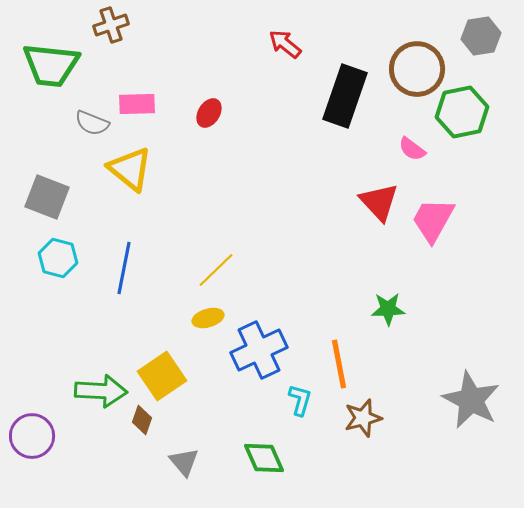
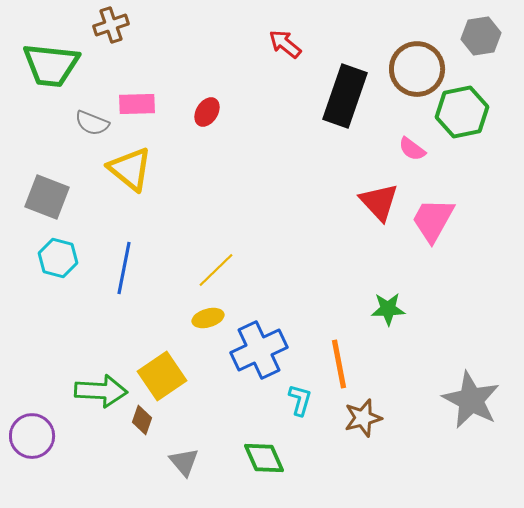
red ellipse: moved 2 px left, 1 px up
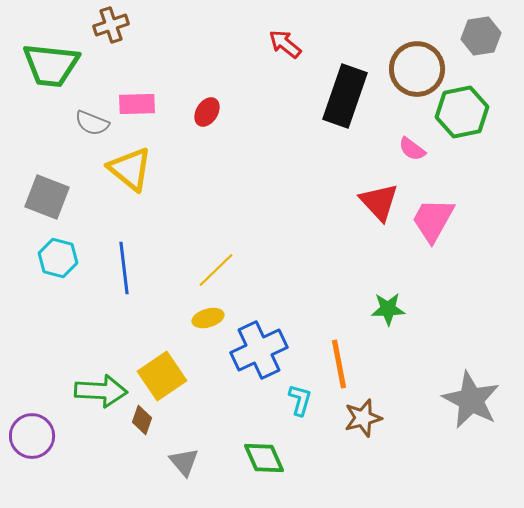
blue line: rotated 18 degrees counterclockwise
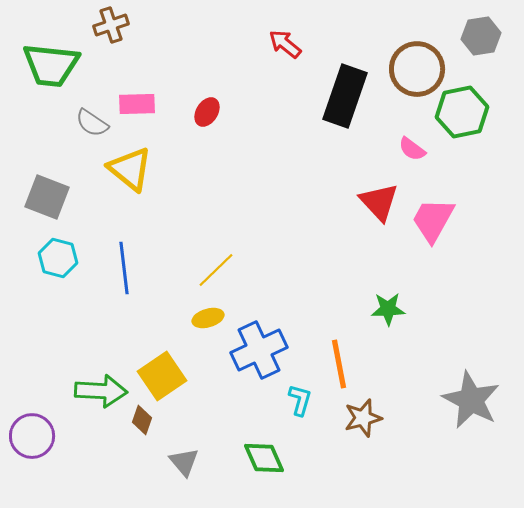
gray semicircle: rotated 12 degrees clockwise
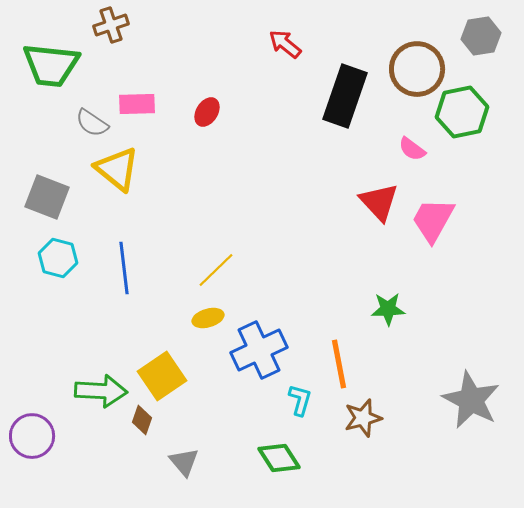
yellow triangle: moved 13 px left
green diamond: moved 15 px right; rotated 9 degrees counterclockwise
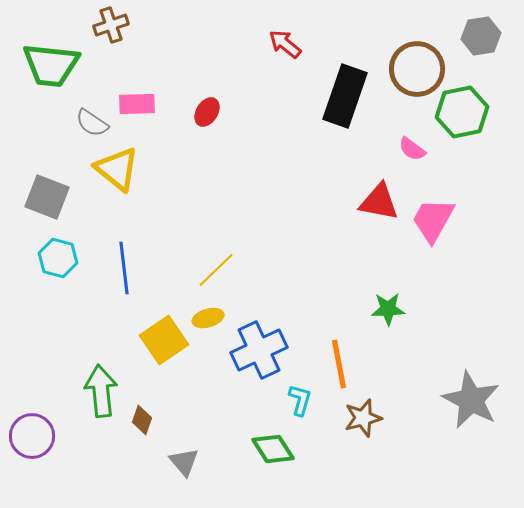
red triangle: rotated 36 degrees counterclockwise
yellow square: moved 2 px right, 36 px up
green arrow: rotated 99 degrees counterclockwise
green diamond: moved 6 px left, 9 px up
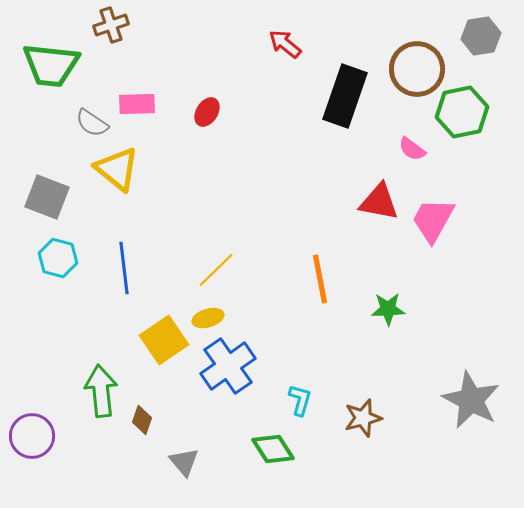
blue cross: moved 31 px left, 16 px down; rotated 10 degrees counterclockwise
orange line: moved 19 px left, 85 px up
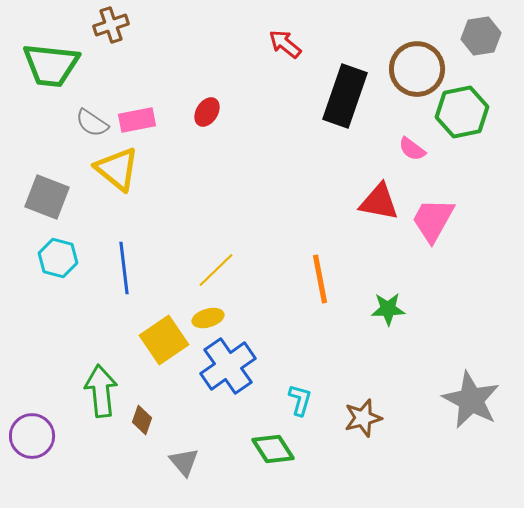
pink rectangle: moved 16 px down; rotated 9 degrees counterclockwise
